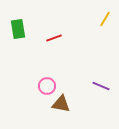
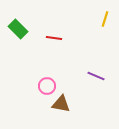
yellow line: rotated 14 degrees counterclockwise
green rectangle: rotated 36 degrees counterclockwise
red line: rotated 28 degrees clockwise
purple line: moved 5 px left, 10 px up
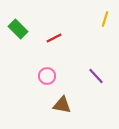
red line: rotated 35 degrees counterclockwise
purple line: rotated 24 degrees clockwise
pink circle: moved 10 px up
brown triangle: moved 1 px right, 1 px down
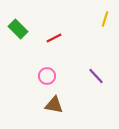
brown triangle: moved 8 px left
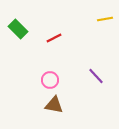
yellow line: rotated 63 degrees clockwise
pink circle: moved 3 px right, 4 px down
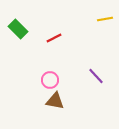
brown triangle: moved 1 px right, 4 px up
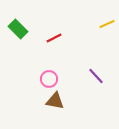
yellow line: moved 2 px right, 5 px down; rotated 14 degrees counterclockwise
pink circle: moved 1 px left, 1 px up
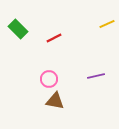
purple line: rotated 60 degrees counterclockwise
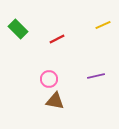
yellow line: moved 4 px left, 1 px down
red line: moved 3 px right, 1 px down
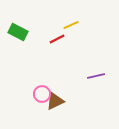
yellow line: moved 32 px left
green rectangle: moved 3 px down; rotated 18 degrees counterclockwise
pink circle: moved 7 px left, 15 px down
brown triangle: rotated 36 degrees counterclockwise
